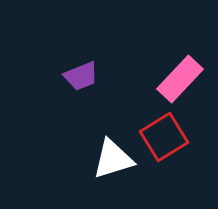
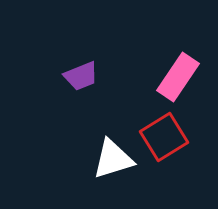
pink rectangle: moved 2 px left, 2 px up; rotated 9 degrees counterclockwise
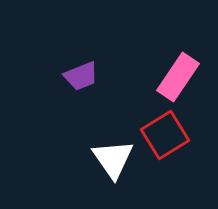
red square: moved 1 px right, 2 px up
white triangle: rotated 48 degrees counterclockwise
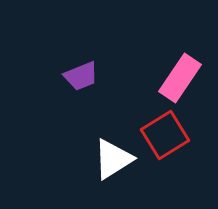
pink rectangle: moved 2 px right, 1 px down
white triangle: rotated 33 degrees clockwise
